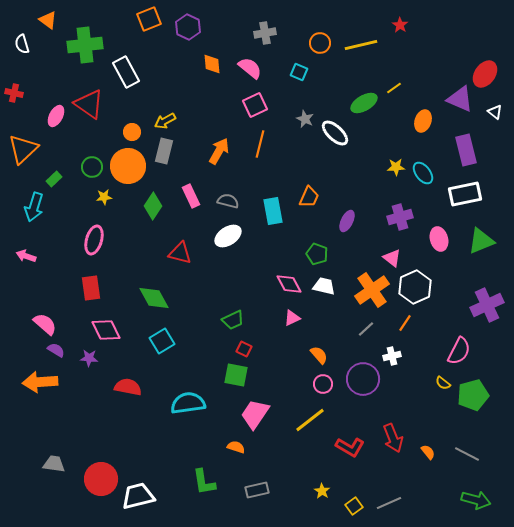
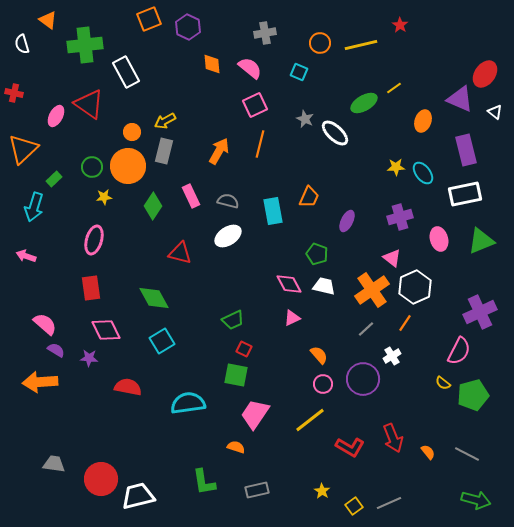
purple cross at (487, 305): moved 7 px left, 7 px down
white cross at (392, 356): rotated 18 degrees counterclockwise
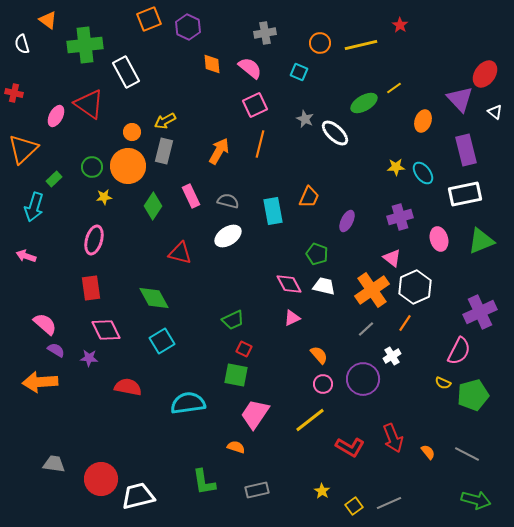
purple triangle at (460, 99): rotated 24 degrees clockwise
yellow semicircle at (443, 383): rotated 14 degrees counterclockwise
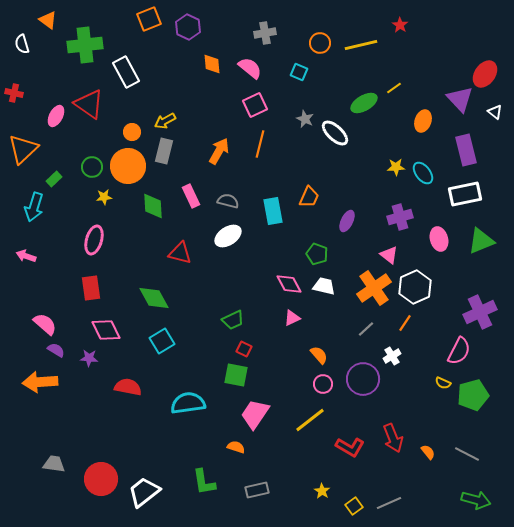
green diamond at (153, 206): rotated 36 degrees counterclockwise
pink triangle at (392, 258): moved 3 px left, 3 px up
orange cross at (372, 290): moved 2 px right, 2 px up
white trapezoid at (138, 496): moved 6 px right, 4 px up; rotated 24 degrees counterclockwise
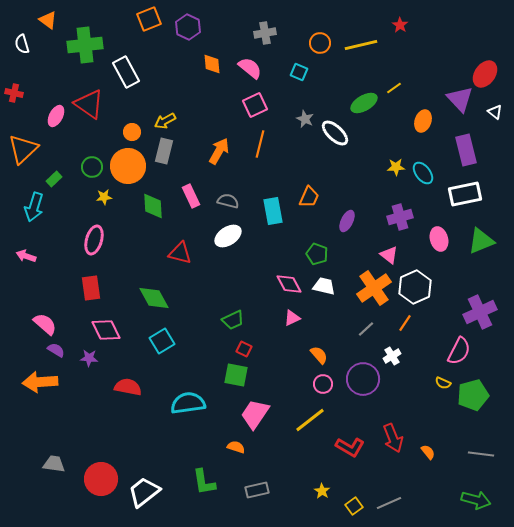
gray line at (467, 454): moved 14 px right; rotated 20 degrees counterclockwise
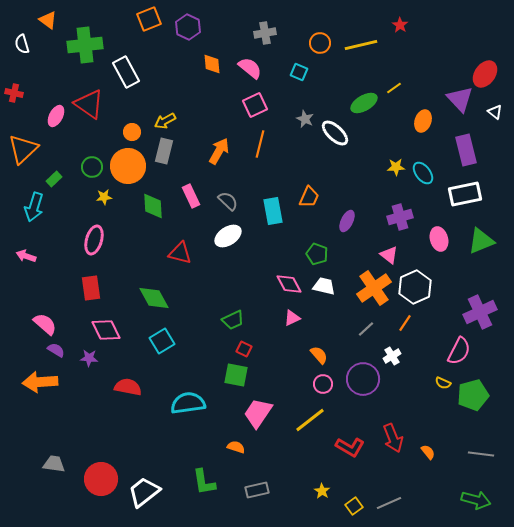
gray semicircle at (228, 201): rotated 30 degrees clockwise
pink trapezoid at (255, 414): moved 3 px right, 1 px up
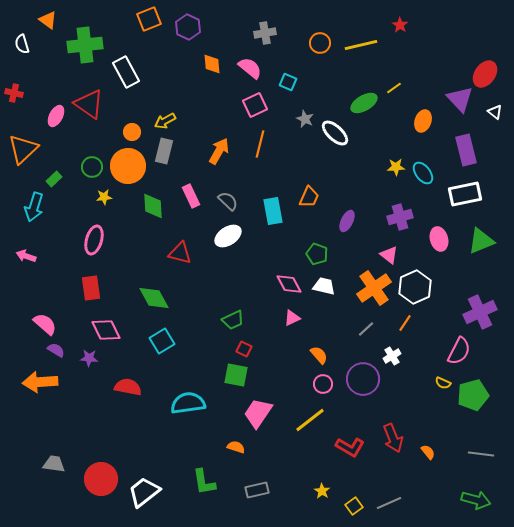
cyan square at (299, 72): moved 11 px left, 10 px down
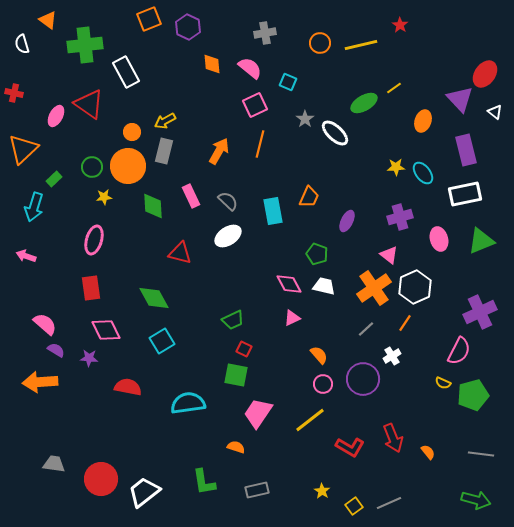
gray star at (305, 119): rotated 12 degrees clockwise
